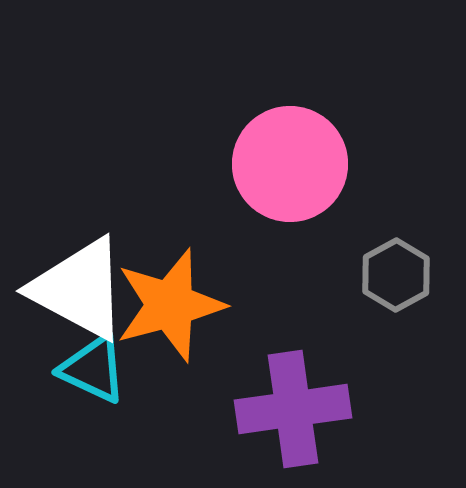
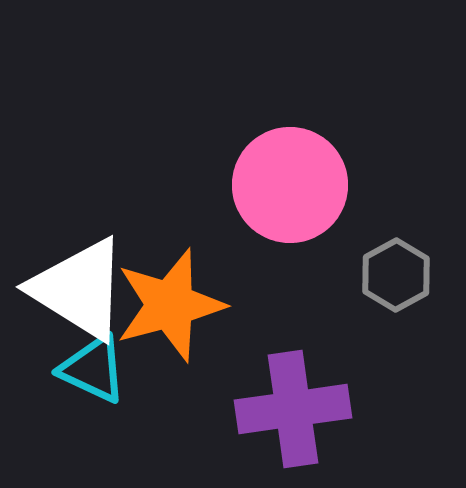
pink circle: moved 21 px down
white triangle: rotated 4 degrees clockwise
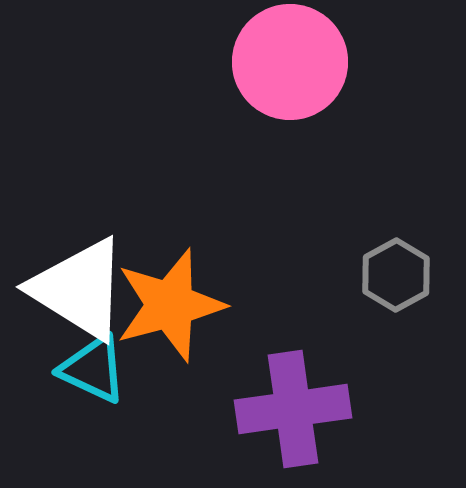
pink circle: moved 123 px up
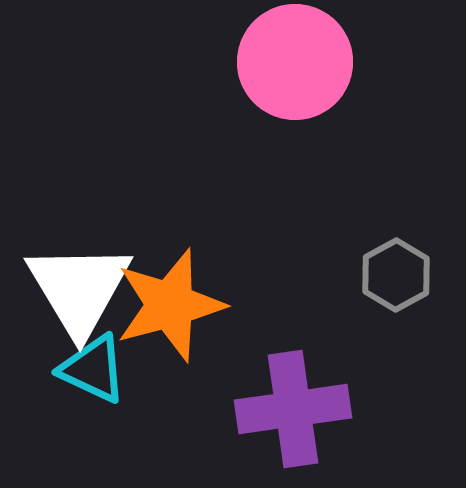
pink circle: moved 5 px right
white triangle: rotated 27 degrees clockwise
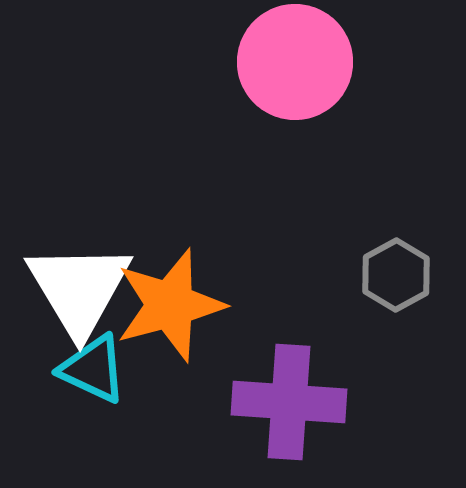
purple cross: moved 4 px left, 7 px up; rotated 12 degrees clockwise
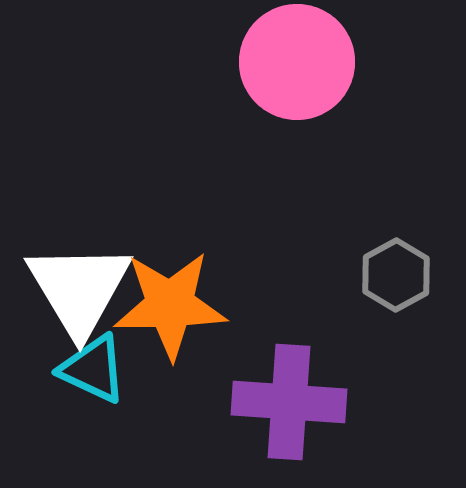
pink circle: moved 2 px right
orange star: rotated 14 degrees clockwise
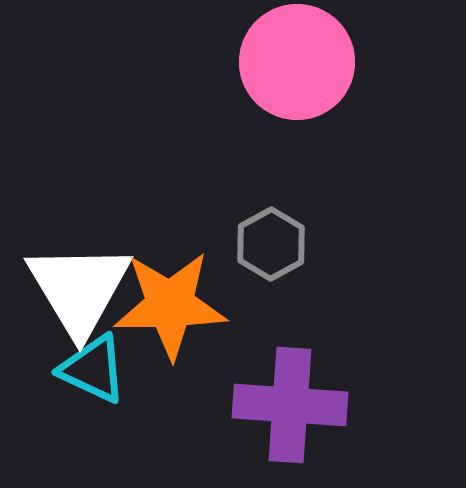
gray hexagon: moved 125 px left, 31 px up
purple cross: moved 1 px right, 3 px down
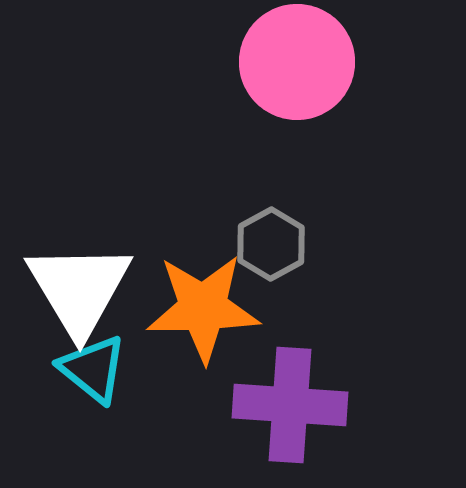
orange star: moved 33 px right, 3 px down
cyan triangle: rotated 14 degrees clockwise
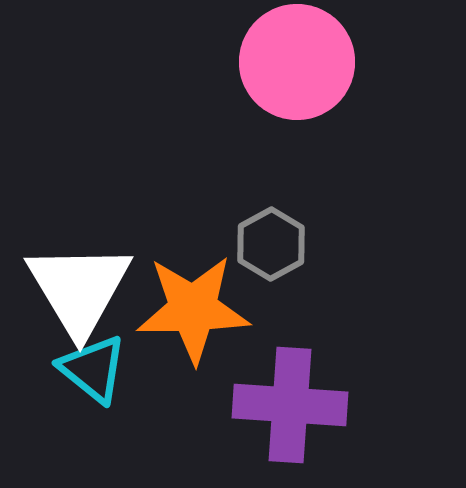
orange star: moved 10 px left, 1 px down
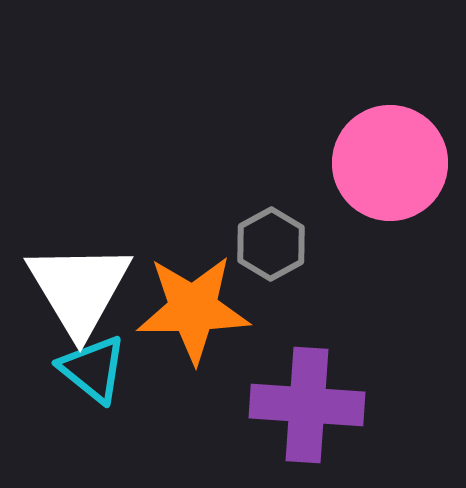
pink circle: moved 93 px right, 101 px down
purple cross: moved 17 px right
